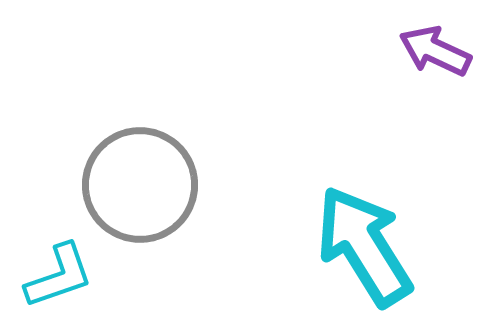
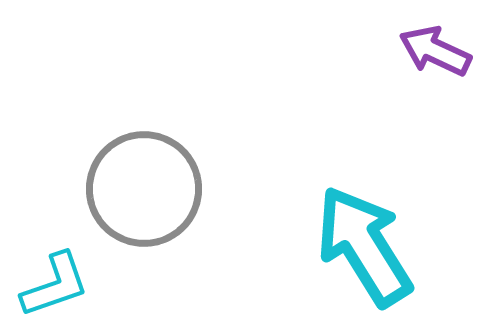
gray circle: moved 4 px right, 4 px down
cyan L-shape: moved 4 px left, 9 px down
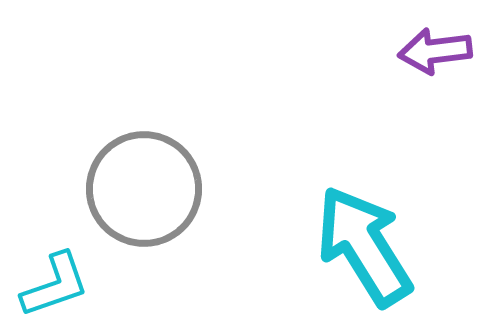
purple arrow: rotated 32 degrees counterclockwise
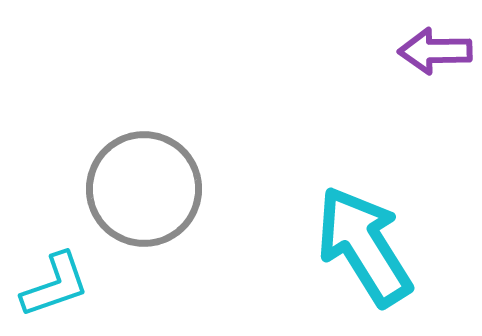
purple arrow: rotated 6 degrees clockwise
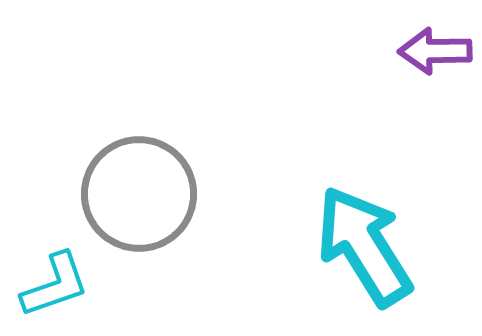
gray circle: moved 5 px left, 5 px down
